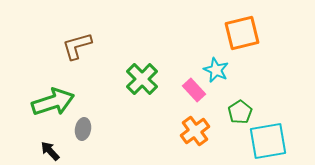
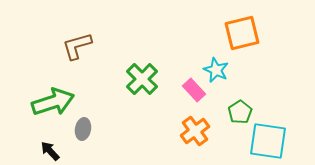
cyan square: rotated 18 degrees clockwise
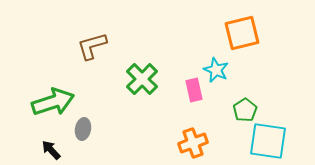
brown L-shape: moved 15 px right
pink rectangle: rotated 30 degrees clockwise
green pentagon: moved 5 px right, 2 px up
orange cross: moved 2 px left, 12 px down; rotated 16 degrees clockwise
black arrow: moved 1 px right, 1 px up
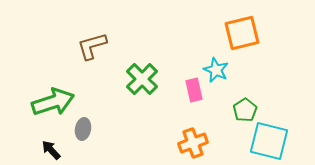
cyan square: moved 1 px right; rotated 6 degrees clockwise
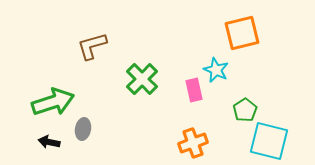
black arrow: moved 2 px left, 8 px up; rotated 35 degrees counterclockwise
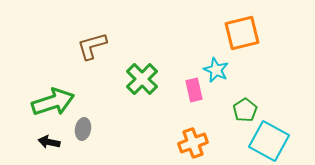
cyan square: rotated 15 degrees clockwise
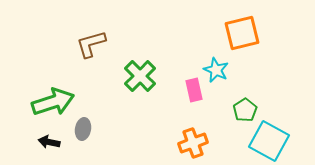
brown L-shape: moved 1 px left, 2 px up
green cross: moved 2 px left, 3 px up
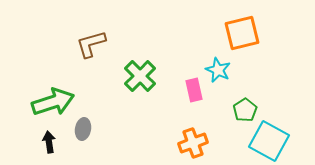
cyan star: moved 2 px right
black arrow: rotated 70 degrees clockwise
